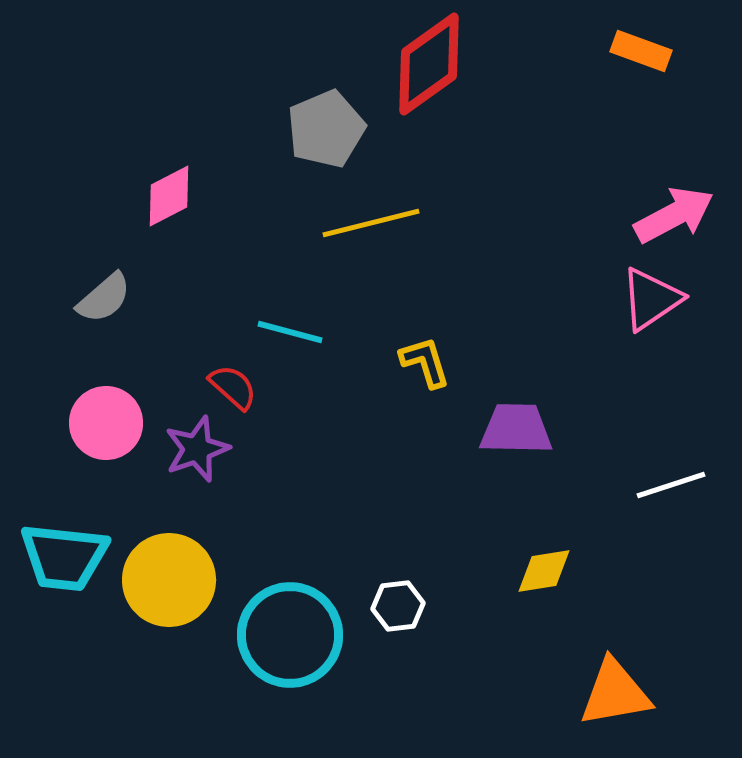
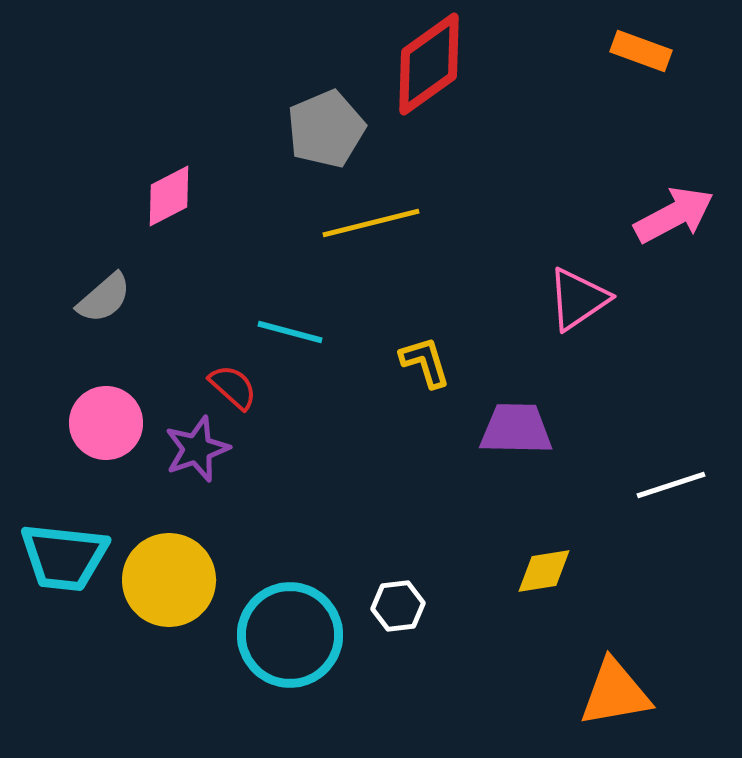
pink triangle: moved 73 px left
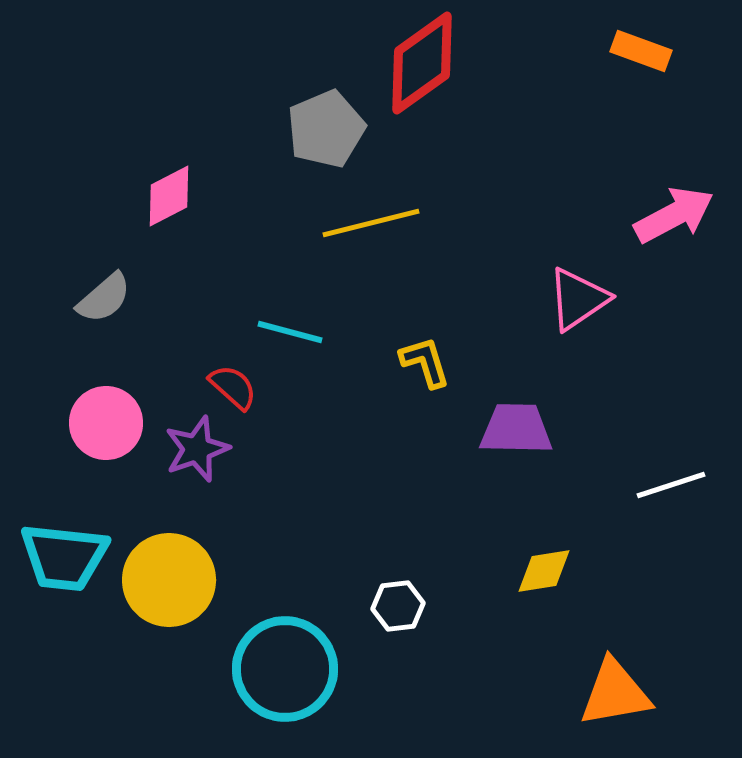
red diamond: moved 7 px left, 1 px up
cyan circle: moved 5 px left, 34 px down
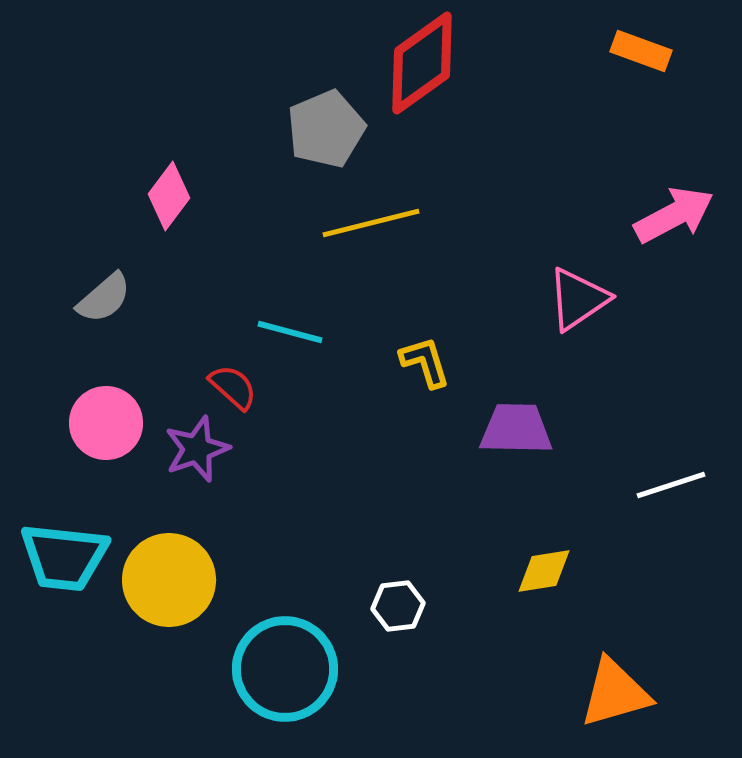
pink diamond: rotated 26 degrees counterclockwise
orange triangle: rotated 6 degrees counterclockwise
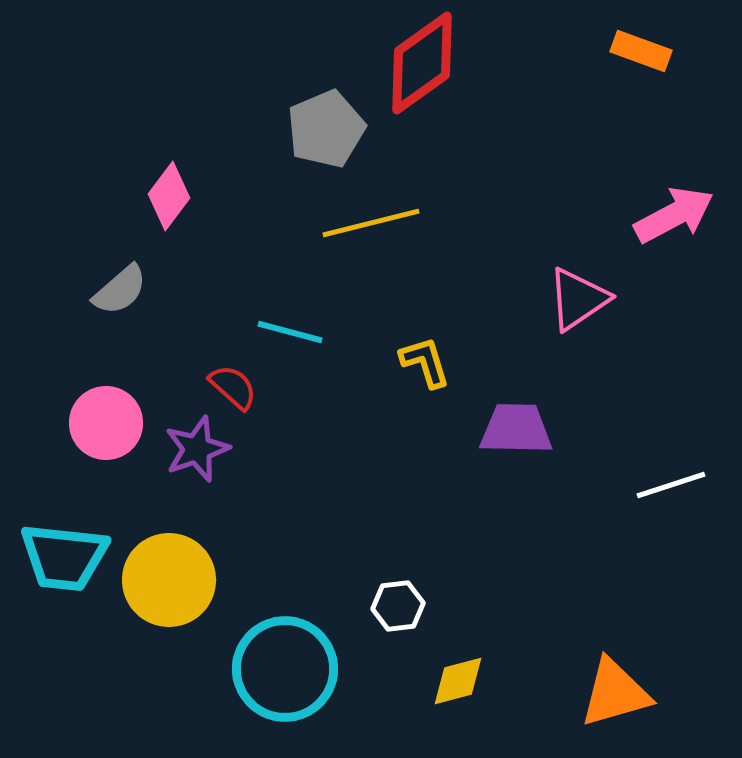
gray semicircle: moved 16 px right, 8 px up
yellow diamond: moved 86 px left, 110 px down; rotated 6 degrees counterclockwise
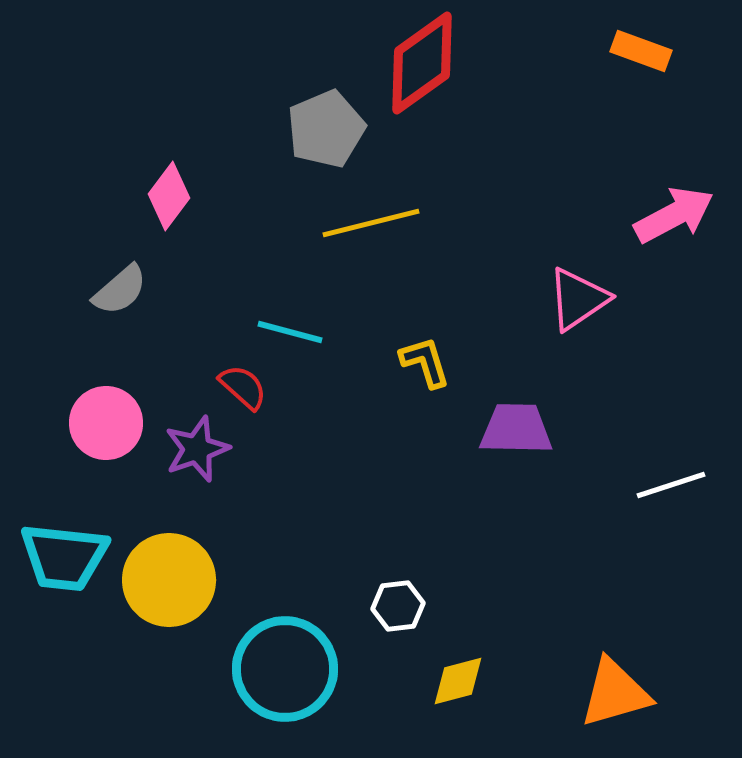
red semicircle: moved 10 px right
